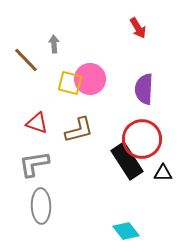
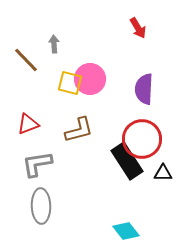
red triangle: moved 9 px left, 1 px down; rotated 40 degrees counterclockwise
gray L-shape: moved 3 px right
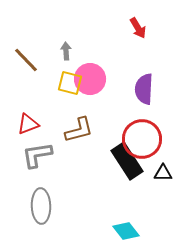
gray arrow: moved 12 px right, 7 px down
gray L-shape: moved 9 px up
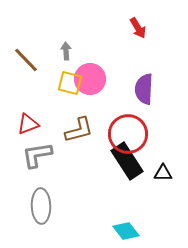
red circle: moved 14 px left, 5 px up
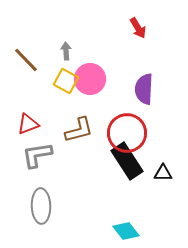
yellow square: moved 4 px left, 2 px up; rotated 15 degrees clockwise
red circle: moved 1 px left, 1 px up
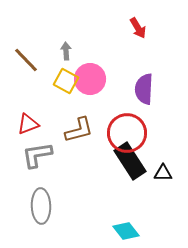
black rectangle: moved 3 px right
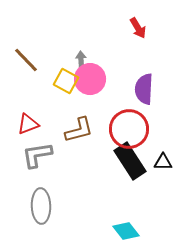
gray arrow: moved 15 px right, 9 px down
red circle: moved 2 px right, 4 px up
black triangle: moved 11 px up
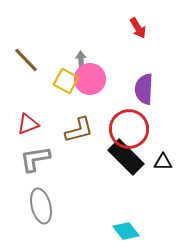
gray L-shape: moved 2 px left, 4 px down
black rectangle: moved 4 px left, 4 px up; rotated 12 degrees counterclockwise
gray ellipse: rotated 12 degrees counterclockwise
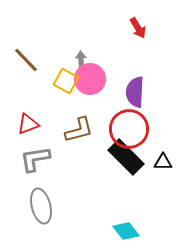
purple semicircle: moved 9 px left, 3 px down
